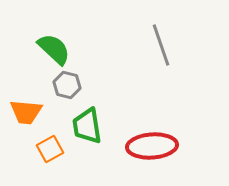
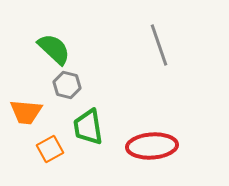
gray line: moved 2 px left
green trapezoid: moved 1 px right, 1 px down
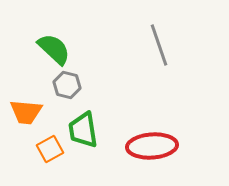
green trapezoid: moved 5 px left, 3 px down
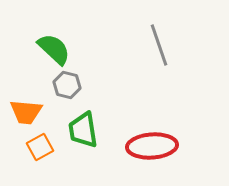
orange square: moved 10 px left, 2 px up
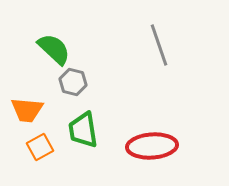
gray hexagon: moved 6 px right, 3 px up
orange trapezoid: moved 1 px right, 2 px up
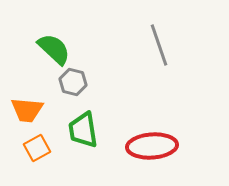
orange square: moved 3 px left, 1 px down
